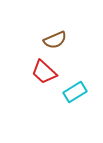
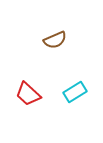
red trapezoid: moved 16 px left, 22 px down
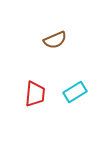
red trapezoid: moved 7 px right; rotated 128 degrees counterclockwise
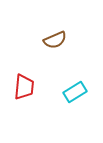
red trapezoid: moved 11 px left, 7 px up
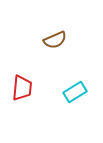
red trapezoid: moved 2 px left, 1 px down
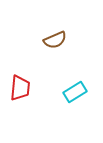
red trapezoid: moved 2 px left
